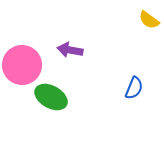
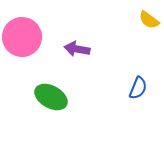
purple arrow: moved 7 px right, 1 px up
pink circle: moved 28 px up
blue semicircle: moved 4 px right
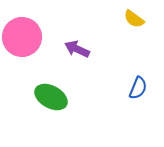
yellow semicircle: moved 15 px left, 1 px up
purple arrow: rotated 15 degrees clockwise
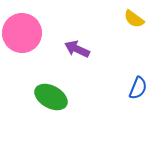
pink circle: moved 4 px up
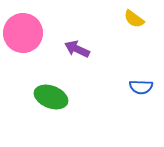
pink circle: moved 1 px right
blue semicircle: moved 3 px right, 1 px up; rotated 70 degrees clockwise
green ellipse: rotated 8 degrees counterclockwise
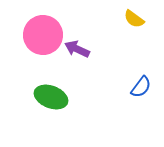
pink circle: moved 20 px right, 2 px down
blue semicircle: rotated 55 degrees counterclockwise
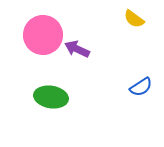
blue semicircle: rotated 20 degrees clockwise
green ellipse: rotated 12 degrees counterclockwise
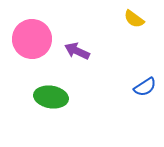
pink circle: moved 11 px left, 4 px down
purple arrow: moved 2 px down
blue semicircle: moved 4 px right
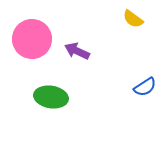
yellow semicircle: moved 1 px left
